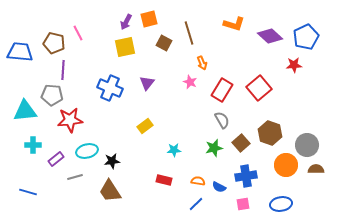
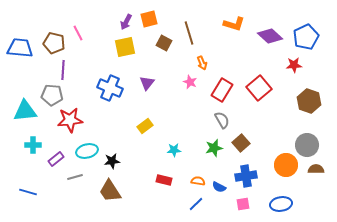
blue trapezoid at (20, 52): moved 4 px up
brown hexagon at (270, 133): moved 39 px right, 32 px up
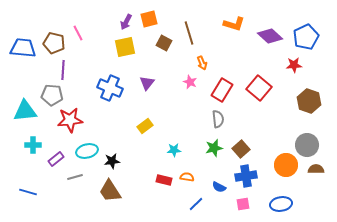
blue trapezoid at (20, 48): moved 3 px right
red square at (259, 88): rotated 10 degrees counterclockwise
gray semicircle at (222, 120): moved 4 px left, 1 px up; rotated 24 degrees clockwise
brown square at (241, 143): moved 6 px down
orange semicircle at (198, 181): moved 11 px left, 4 px up
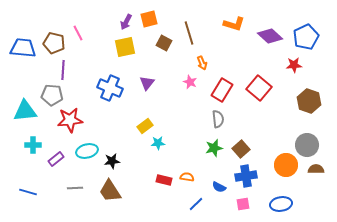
cyan star at (174, 150): moved 16 px left, 7 px up
gray line at (75, 177): moved 11 px down; rotated 14 degrees clockwise
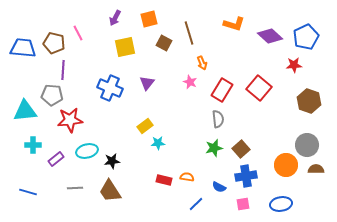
purple arrow at (126, 22): moved 11 px left, 4 px up
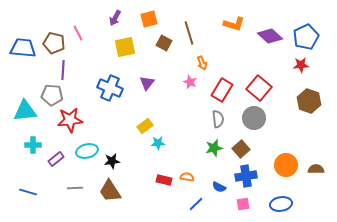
red star at (294, 65): moved 7 px right
gray circle at (307, 145): moved 53 px left, 27 px up
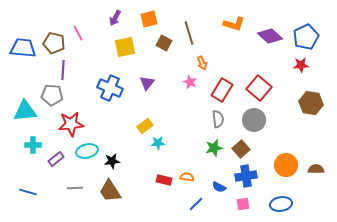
brown hexagon at (309, 101): moved 2 px right, 2 px down; rotated 10 degrees counterclockwise
gray circle at (254, 118): moved 2 px down
red star at (70, 120): moved 1 px right, 4 px down
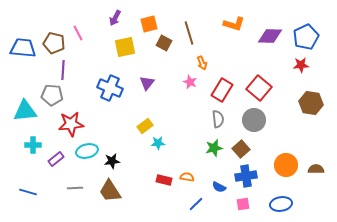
orange square at (149, 19): moved 5 px down
purple diamond at (270, 36): rotated 40 degrees counterclockwise
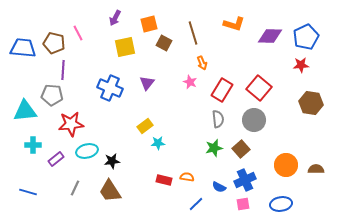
brown line at (189, 33): moved 4 px right
blue cross at (246, 176): moved 1 px left, 4 px down; rotated 15 degrees counterclockwise
gray line at (75, 188): rotated 63 degrees counterclockwise
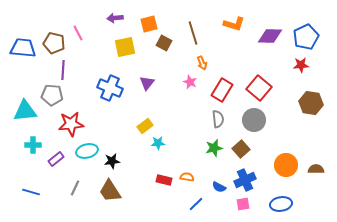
purple arrow at (115, 18): rotated 56 degrees clockwise
blue line at (28, 192): moved 3 px right
